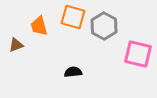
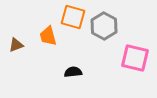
orange trapezoid: moved 9 px right, 10 px down
pink square: moved 3 px left, 4 px down
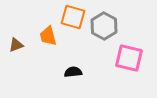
pink square: moved 6 px left
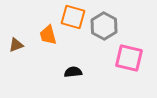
orange trapezoid: moved 1 px up
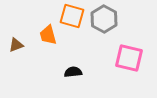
orange square: moved 1 px left, 1 px up
gray hexagon: moved 7 px up
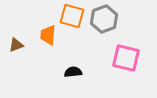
gray hexagon: rotated 12 degrees clockwise
orange trapezoid: rotated 20 degrees clockwise
pink square: moved 3 px left
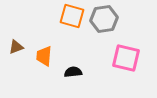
gray hexagon: rotated 12 degrees clockwise
orange trapezoid: moved 4 px left, 21 px down
brown triangle: moved 2 px down
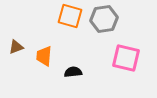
orange square: moved 2 px left
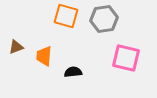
orange square: moved 4 px left
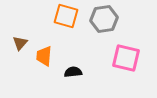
brown triangle: moved 4 px right, 4 px up; rotated 28 degrees counterclockwise
